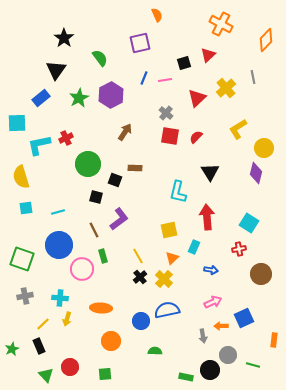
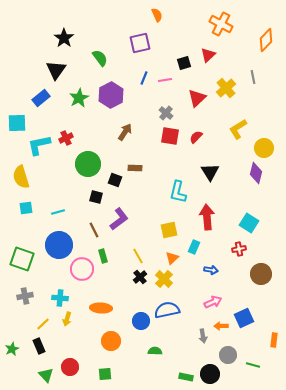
black circle at (210, 370): moved 4 px down
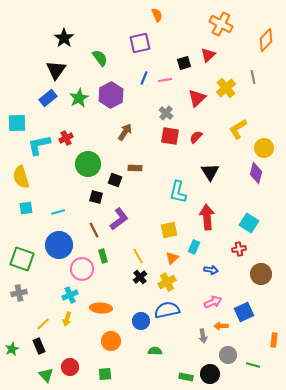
blue rectangle at (41, 98): moved 7 px right
yellow cross at (164, 279): moved 3 px right, 3 px down; rotated 18 degrees clockwise
gray cross at (25, 296): moved 6 px left, 3 px up
cyan cross at (60, 298): moved 10 px right, 3 px up; rotated 28 degrees counterclockwise
blue square at (244, 318): moved 6 px up
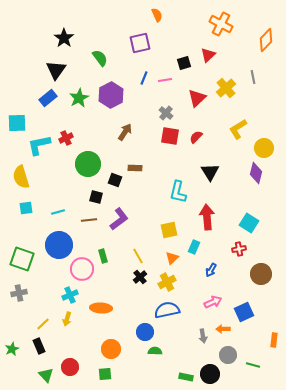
brown line at (94, 230): moved 5 px left, 10 px up; rotated 70 degrees counterclockwise
blue arrow at (211, 270): rotated 112 degrees clockwise
blue circle at (141, 321): moved 4 px right, 11 px down
orange arrow at (221, 326): moved 2 px right, 3 px down
orange circle at (111, 341): moved 8 px down
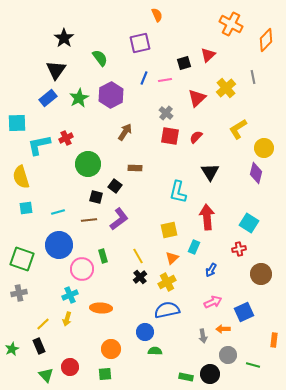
orange cross at (221, 24): moved 10 px right
black square at (115, 180): moved 6 px down; rotated 16 degrees clockwise
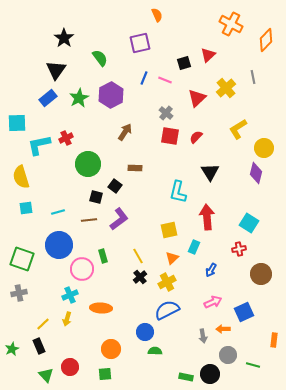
pink line at (165, 80): rotated 32 degrees clockwise
blue semicircle at (167, 310): rotated 15 degrees counterclockwise
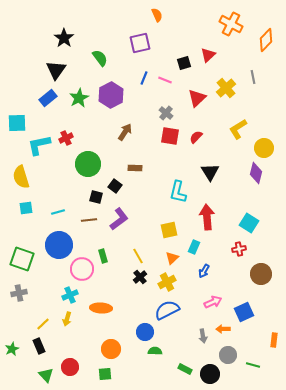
blue arrow at (211, 270): moved 7 px left, 1 px down
green rectangle at (186, 377): moved 1 px left, 8 px up; rotated 16 degrees clockwise
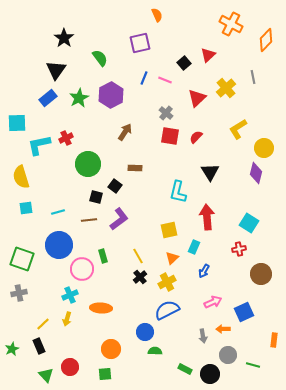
black square at (184, 63): rotated 24 degrees counterclockwise
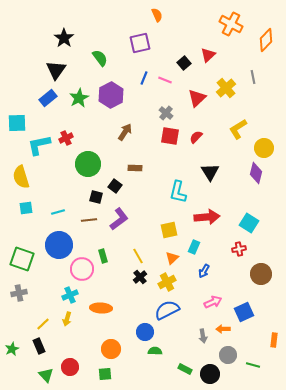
red arrow at (207, 217): rotated 90 degrees clockwise
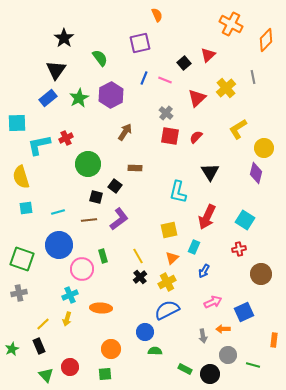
red arrow at (207, 217): rotated 120 degrees clockwise
cyan square at (249, 223): moved 4 px left, 3 px up
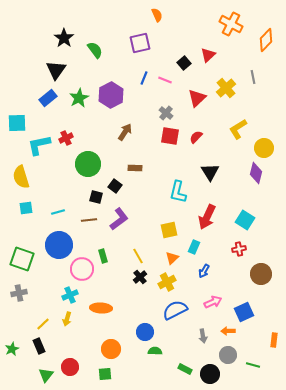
green semicircle at (100, 58): moved 5 px left, 8 px up
blue semicircle at (167, 310): moved 8 px right
orange arrow at (223, 329): moved 5 px right, 2 px down
green triangle at (46, 375): rotated 21 degrees clockwise
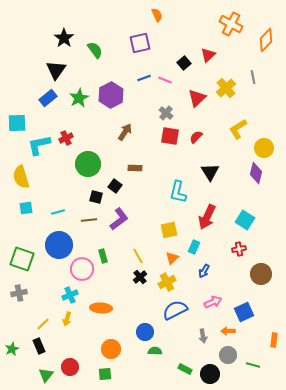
blue line at (144, 78): rotated 48 degrees clockwise
